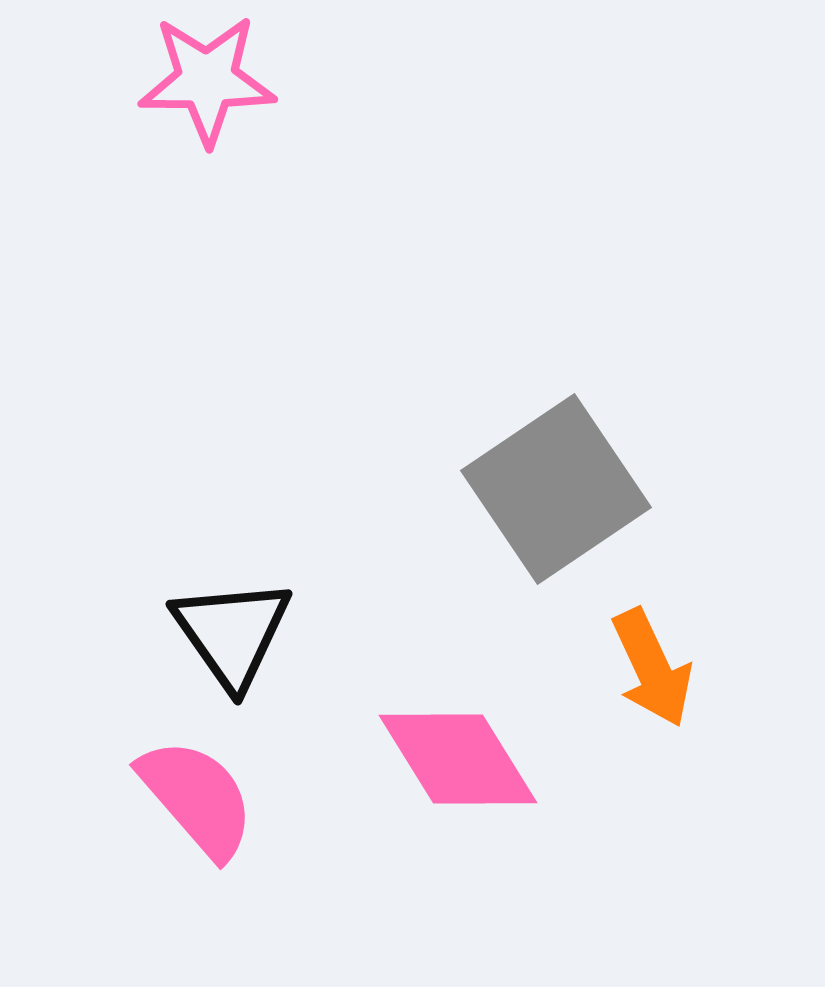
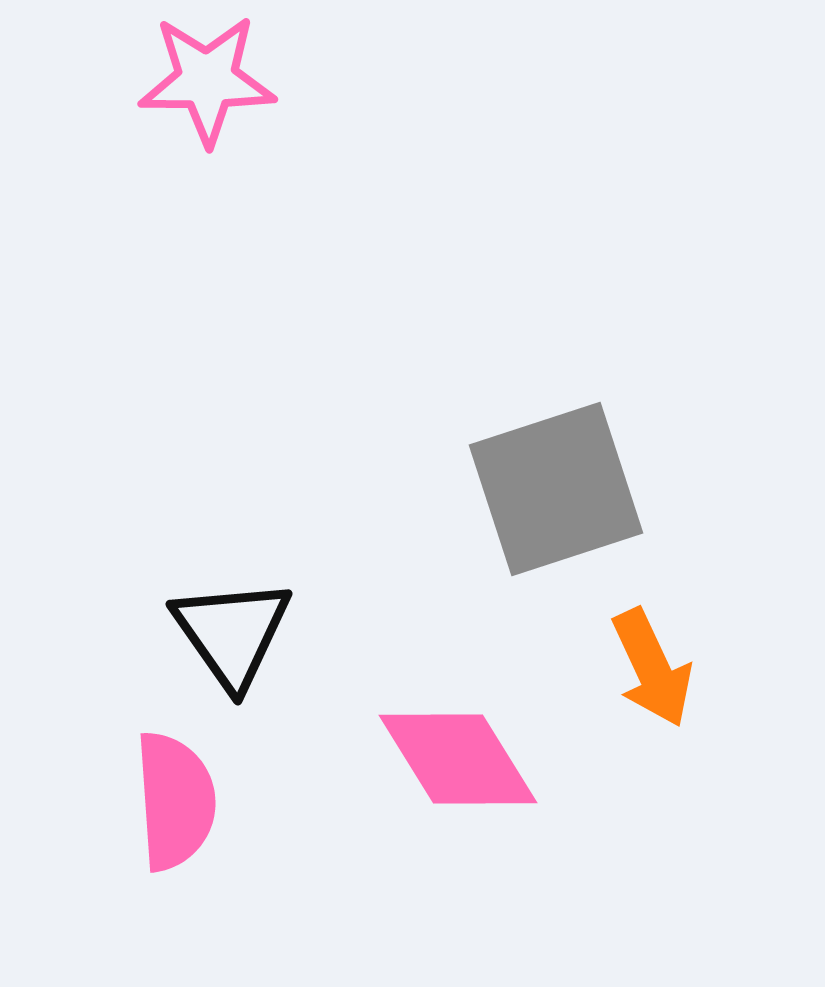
gray square: rotated 16 degrees clockwise
pink semicircle: moved 22 px left, 3 px down; rotated 37 degrees clockwise
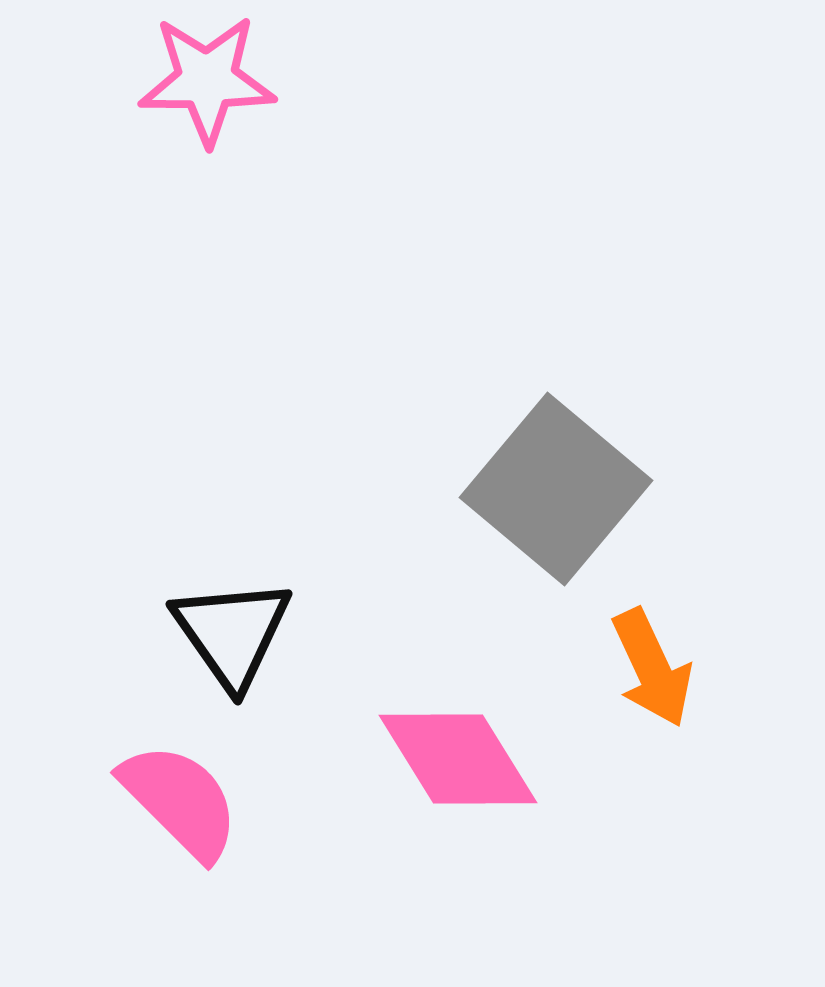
gray square: rotated 32 degrees counterclockwise
pink semicircle: moved 5 px right; rotated 41 degrees counterclockwise
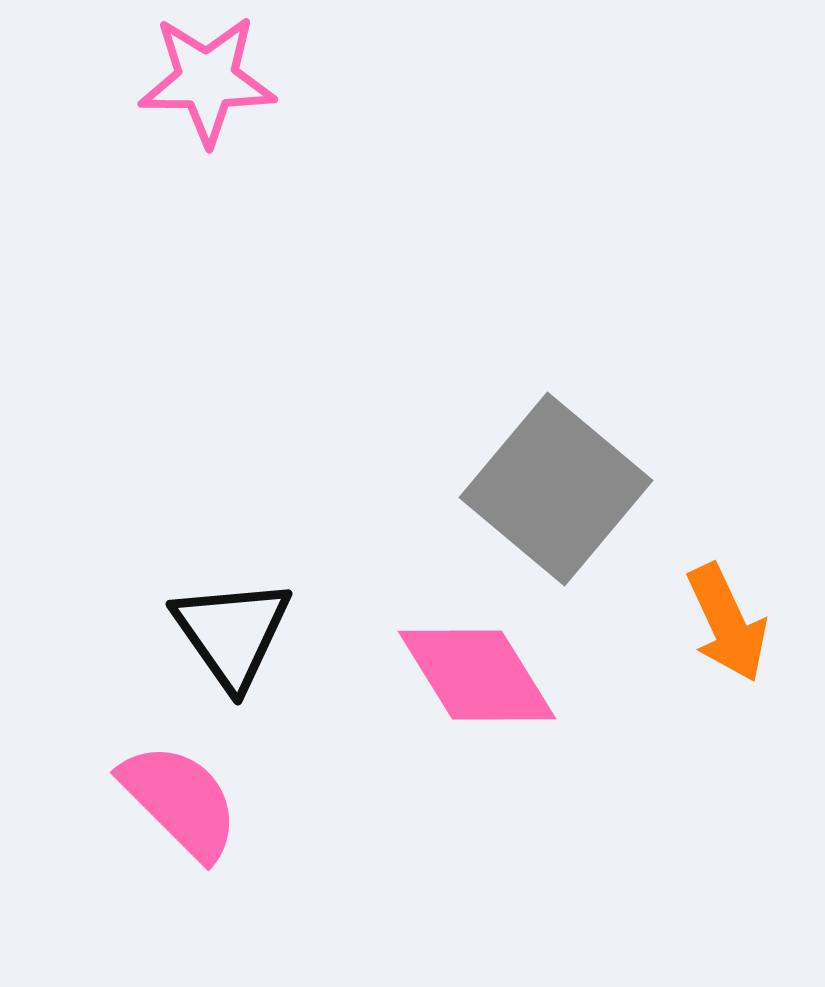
orange arrow: moved 75 px right, 45 px up
pink diamond: moved 19 px right, 84 px up
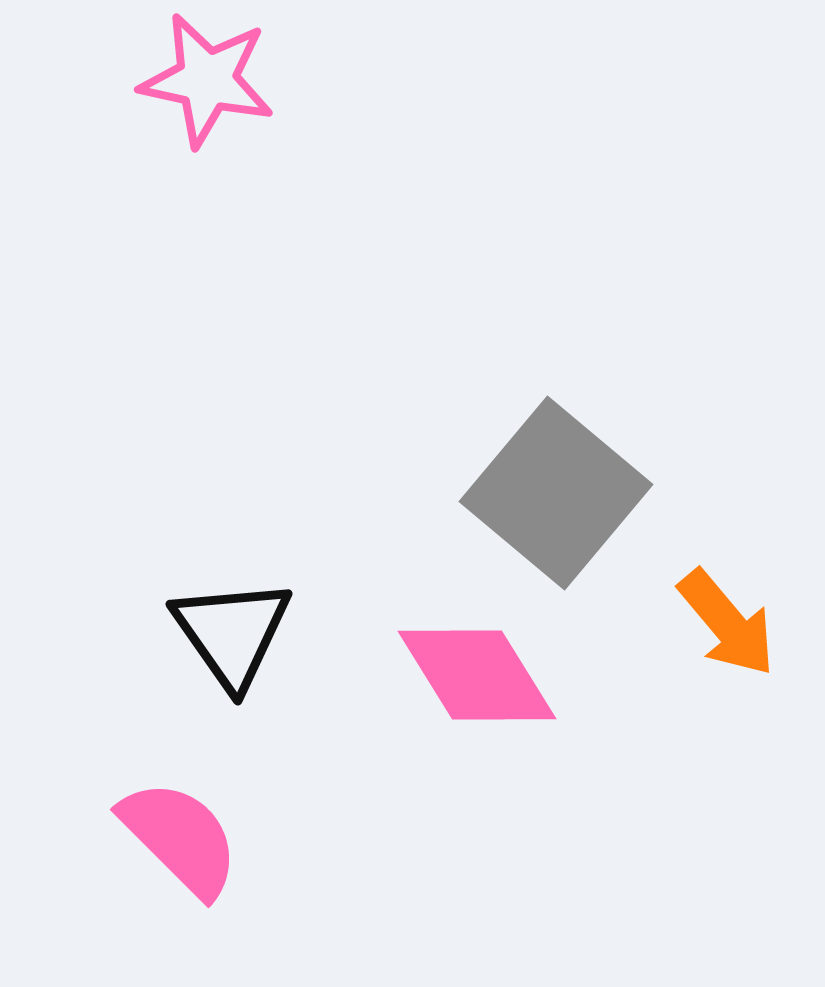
pink star: rotated 12 degrees clockwise
gray square: moved 4 px down
orange arrow: rotated 15 degrees counterclockwise
pink semicircle: moved 37 px down
